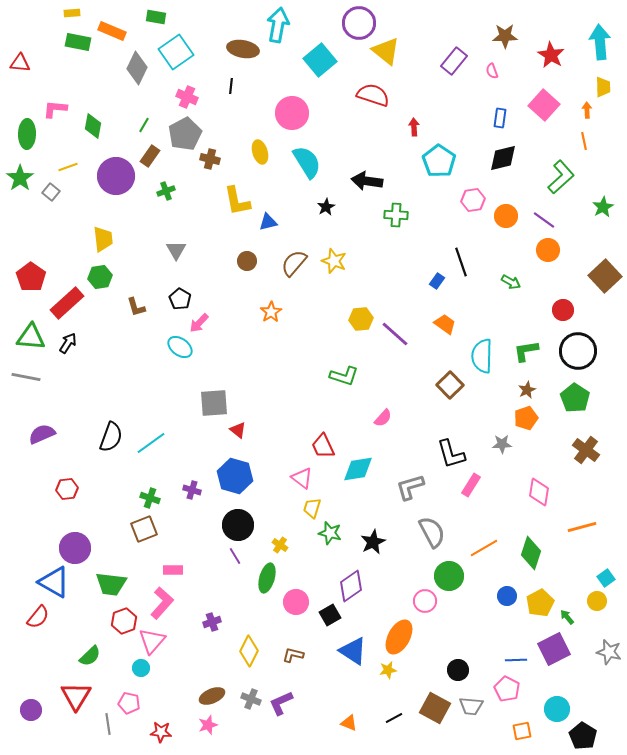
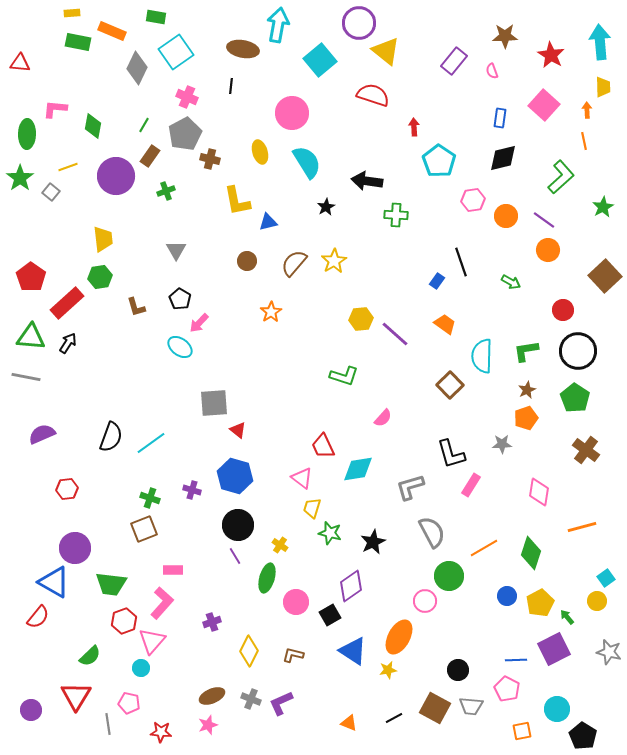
yellow star at (334, 261): rotated 20 degrees clockwise
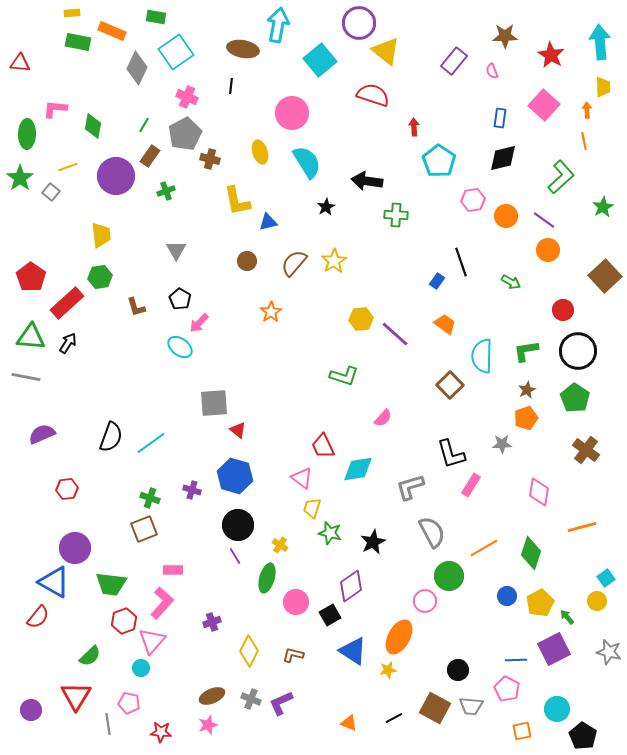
yellow trapezoid at (103, 239): moved 2 px left, 4 px up
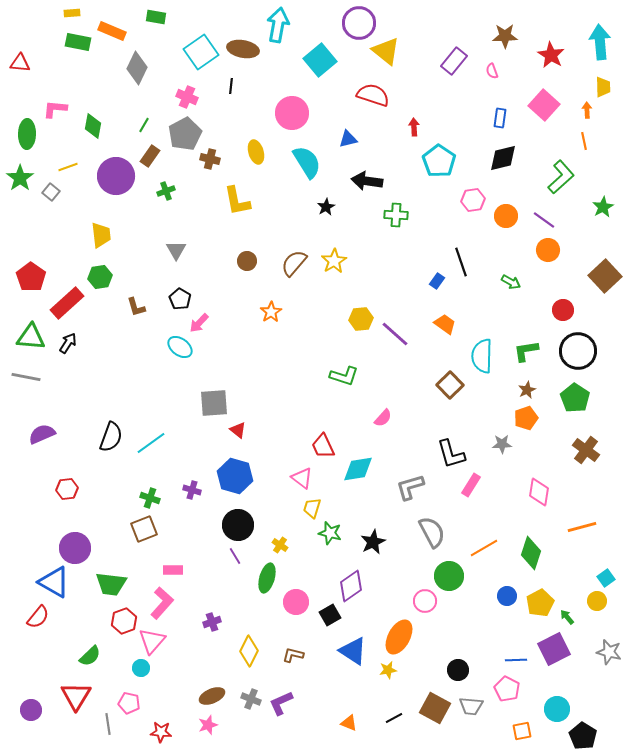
cyan square at (176, 52): moved 25 px right
yellow ellipse at (260, 152): moved 4 px left
blue triangle at (268, 222): moved 80 px right, 83 px up
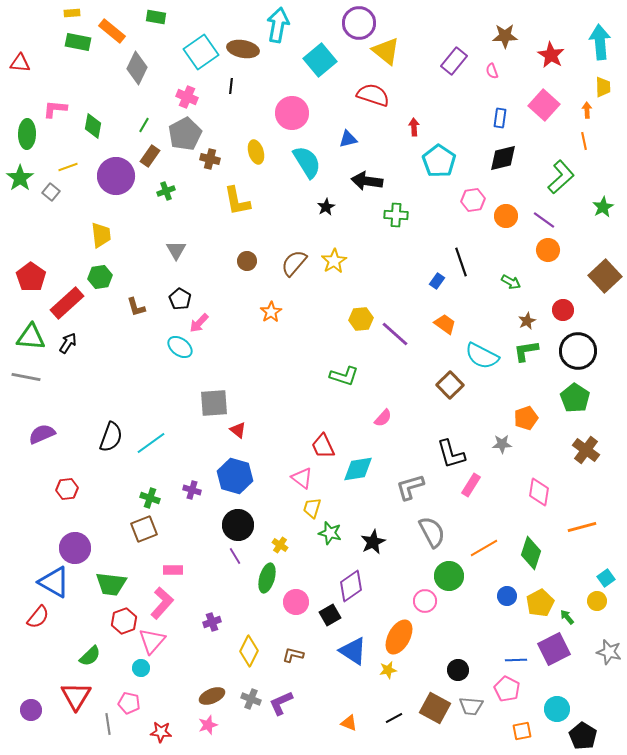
orange rectangle at (112, 31): rotated 16 degrees clockwise
cyan semicircle at (482, 356): rotated 64 degrees counterclockwise
brown star at (527, 390): moved 69 px up
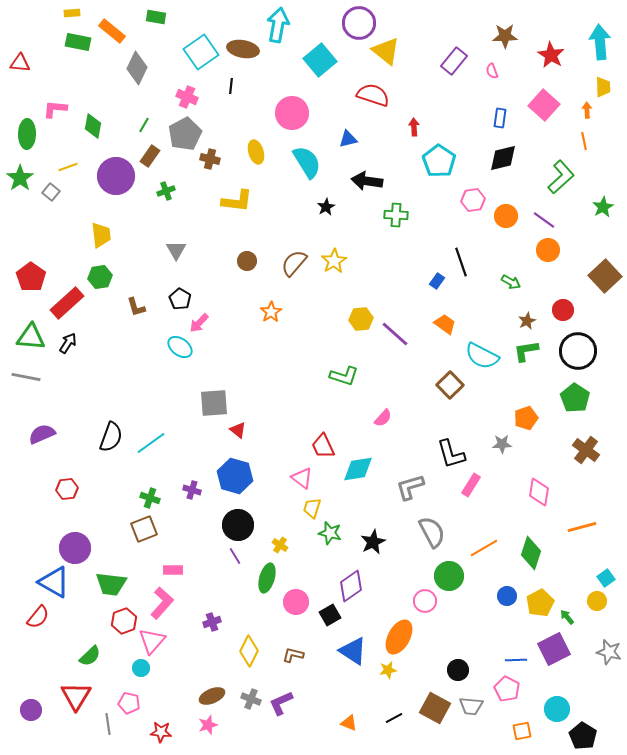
yellow L-shape at (237, 201): rotated 72 degrees counterclockwise
